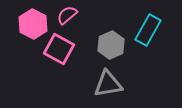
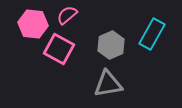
pink hexagon: rotated 20 degrees counterclockwise
cyan rectangle: moved 4 px right, 4 px down
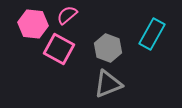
gray hexagon: moved 3 px left, 3 px down; rotated 16 degrees counterclockwise
gray triangle: rotated 12 degrees counterclockwise
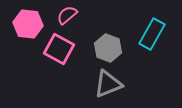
pink hexagon: moved 5 px left
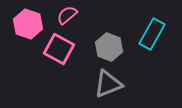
pink hexagon: rotated 12 degrees clockwise
gray hexagon: moved 1 px right, 1 px up
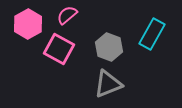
pink hexagon: rotated 12 degrees clockwise
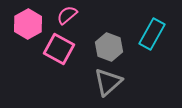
gray triangle: moved 2 px up; rotated 20 degrees counterclockwise
